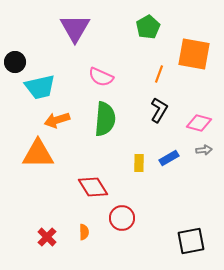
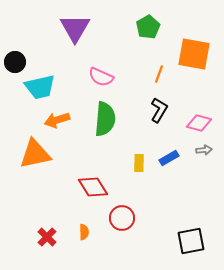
orange triangle: moved 3 px left; rotated 12 degrees counterclockwise
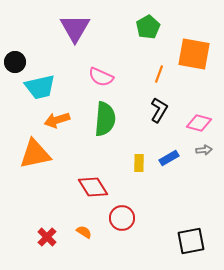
orange semicircle: rotated 56 degrees counterclockwise
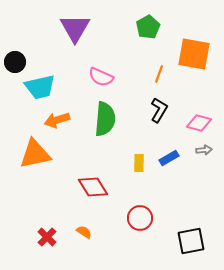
red circle: moved 18 px right
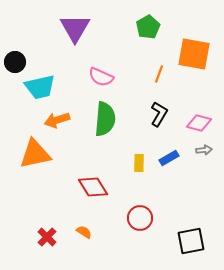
black L-shape: moved 4 px down
